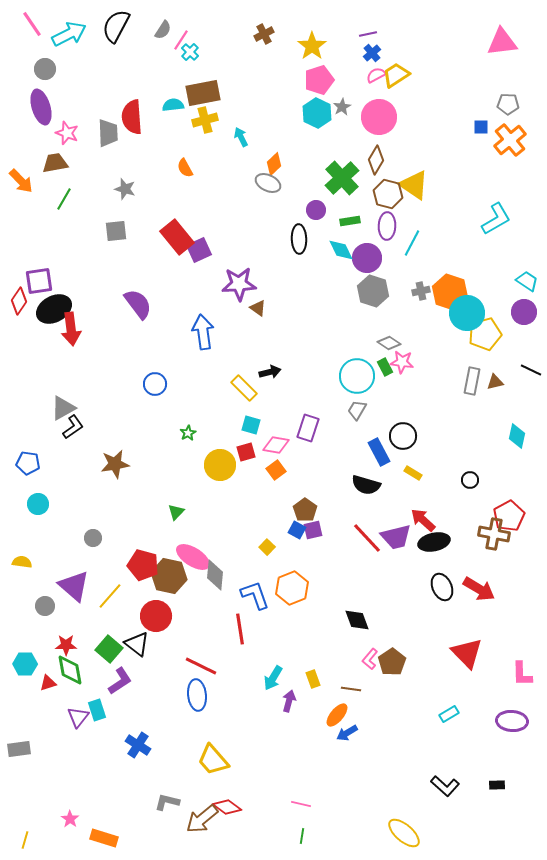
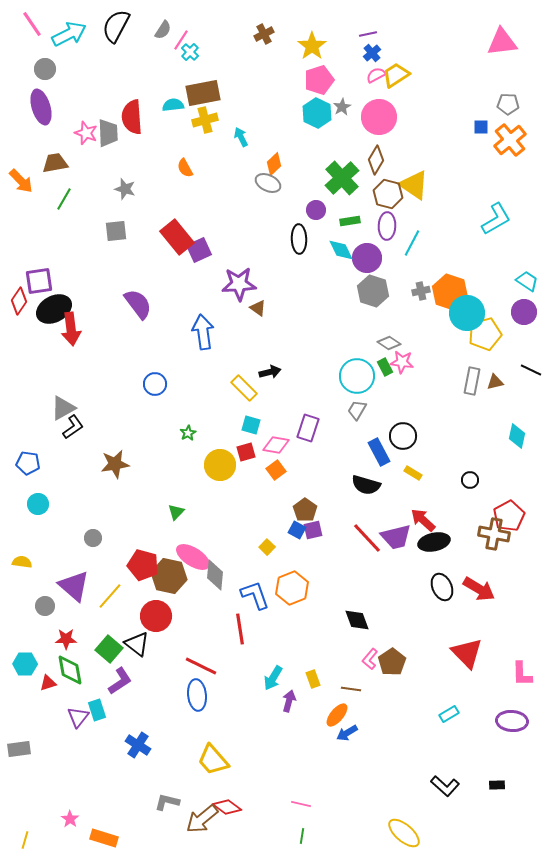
pink star at (67, 133): moved 19 px right
red star at (66, 645): moved 6 px up
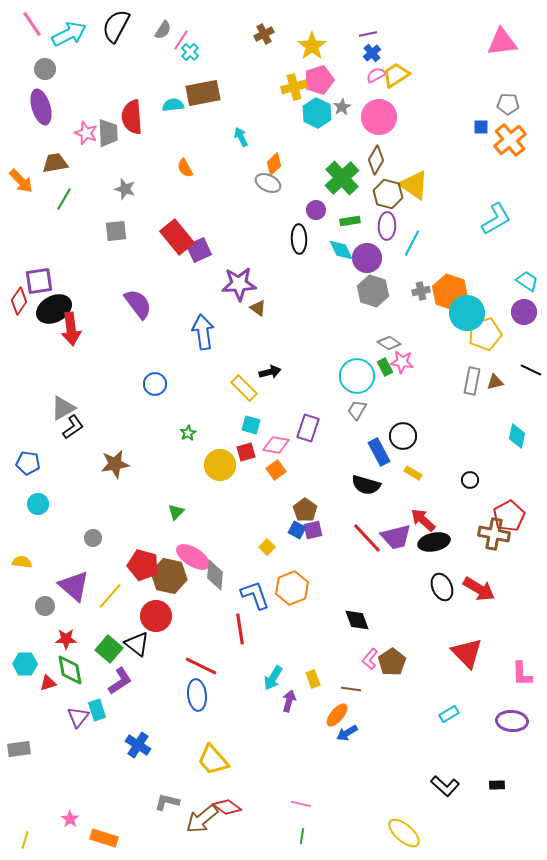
yellow cross at (205, 120): moved 89 px right, 33 px up
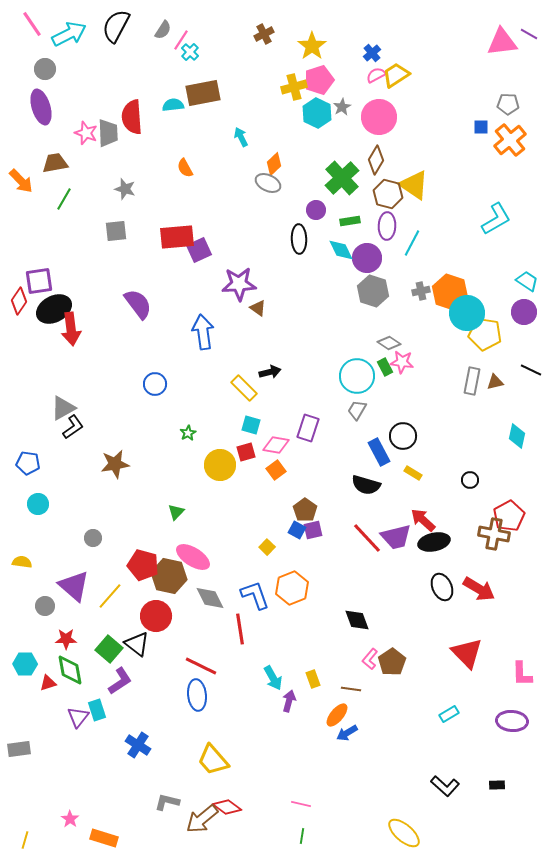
purple line at (368, 34): moved 161 px right; rotated 42 degrees clockwise
red rectangle at (177, 237): rotated 56 degrees counterclockwise
yellow pentagon at (485, 334): rotated 24 degrees clockwise
gray diamond at (215, 575): moved 5 px left, 23 px down; rotated 32 degrees counterclockwise
cyan arrow at (273, 678): rotated 60 degrees counterclockwise
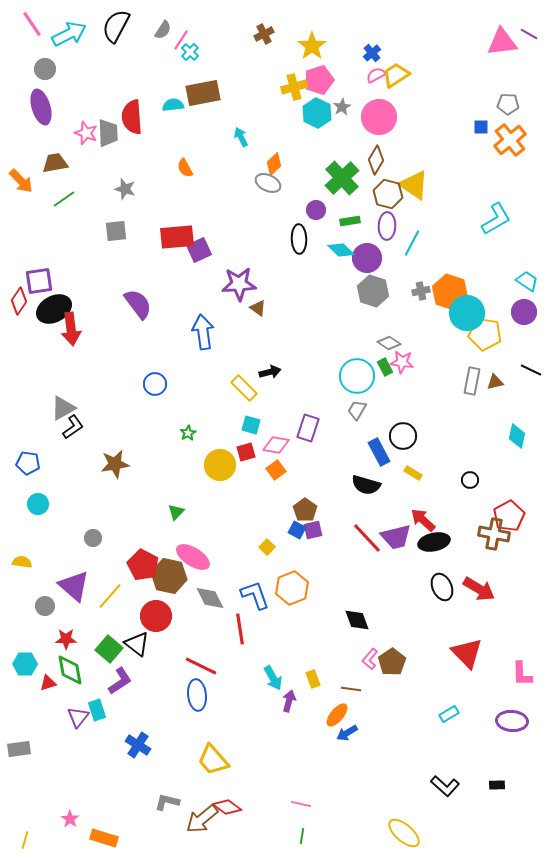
green line at (64, 199): rotated 25 degrees clockwise
cyan diamond at (341, 250): rotated 20 degrees counterclockwise
red pentagon at (143, 565): rotated 12 degrees clockwise
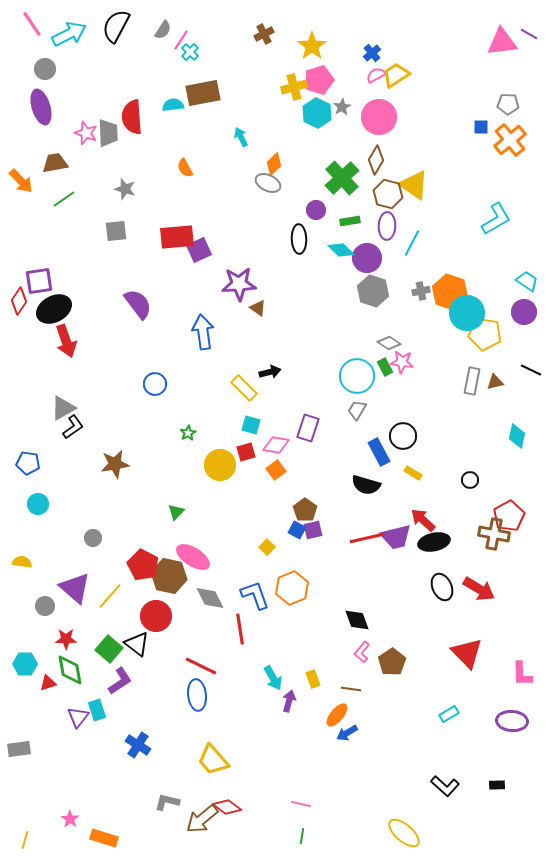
red arrow at (71, 329): moved 5 px left, 12 px down; rotated 12 degrees counterclockwise
red line at (367, 538): rotated 60 degrees counterclockwise
purple triangle at (74, 586): moved 1 px right, 2 px down
pink L-shape at (370, 659): moved 8 px left, 7 px up
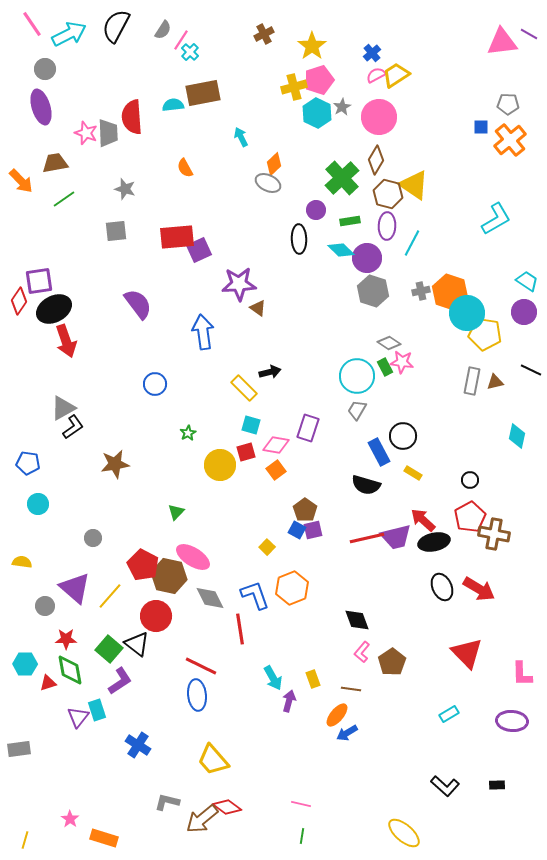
red pentagon at (509, 516): moved 39 px left, 1 px down
